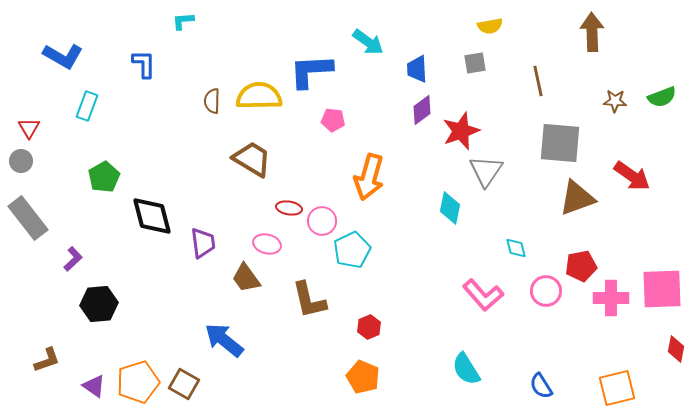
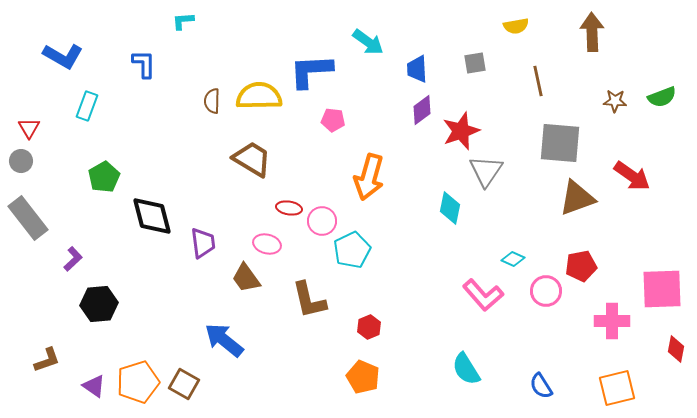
yellow semicircle at (490, 26): moved 26 px right
cyan diamond at (516, 248): moved 3 px left, 11 px down; rotated 50 degrees counterclockwise
pink cross at (611, 298): moved 1 px right, 23 px down
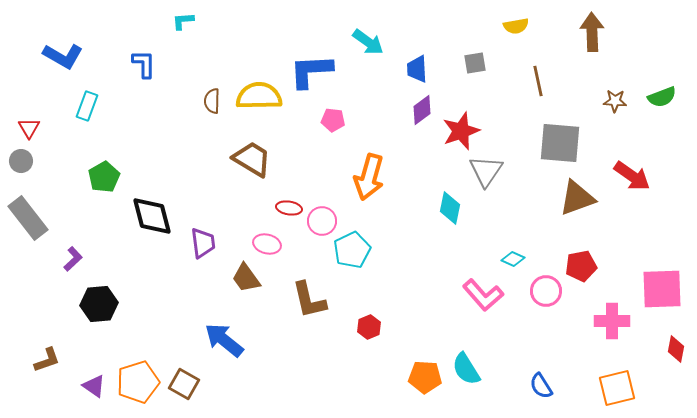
orange pentagon at (363, 377): moved 62 px right; rotated 20 degrees counterclockwise
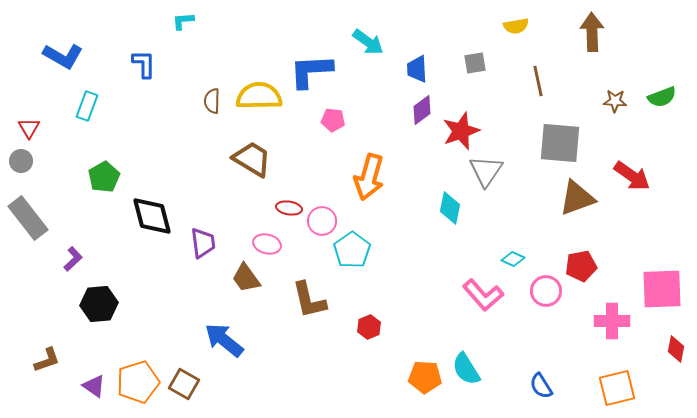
cyan pentagon at (352, 250): rotated 9 degrees counterclockwise
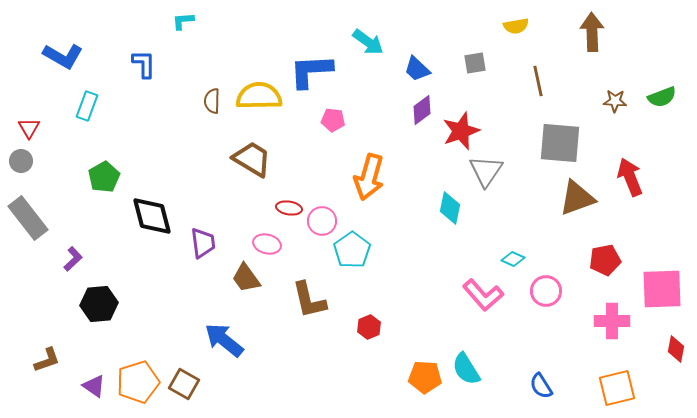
blue trapezoid at (417, 69): rotated 44 degrees counterclockwise
red arrow at (632, 176): moved 2 px left, 1 px down; rotated 147 degrees counterclockwise
red pentagon at (581, 266): moved 24 px right, 6 px up
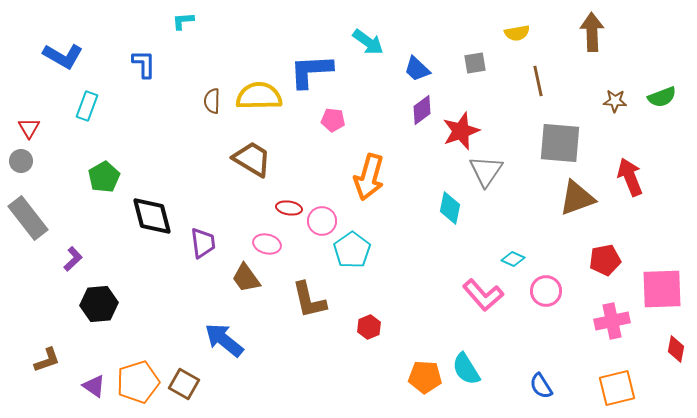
yellow semicircle at (516, 26): moved 1 px right, 7 px down
pink cross at (612, 321): rotated 12 degrees counterclockwise
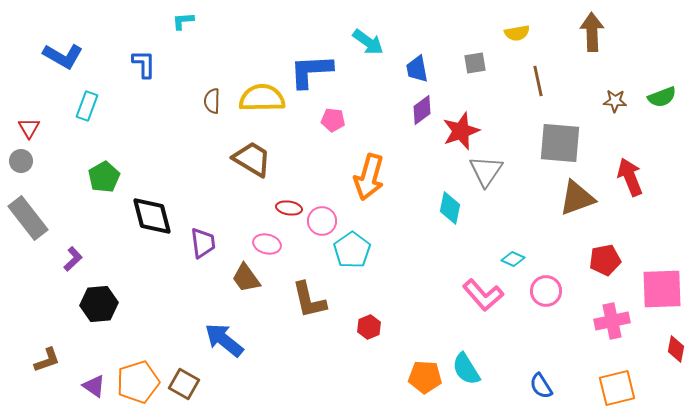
blue trapezoid at (417, 69): rotated 36 degrees clockwise
yellow semicircle at (259, 96): moved 3 px right, 2 px down
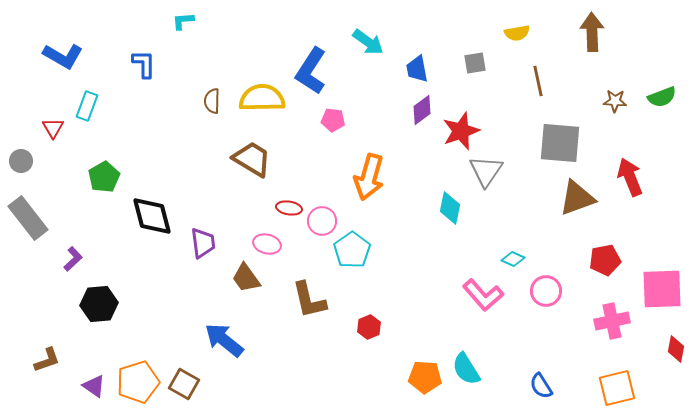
blue L-shape at (311, 71): rotated 54 degrees counterclockwise
red triangle at (29, 128): moved 24 px right
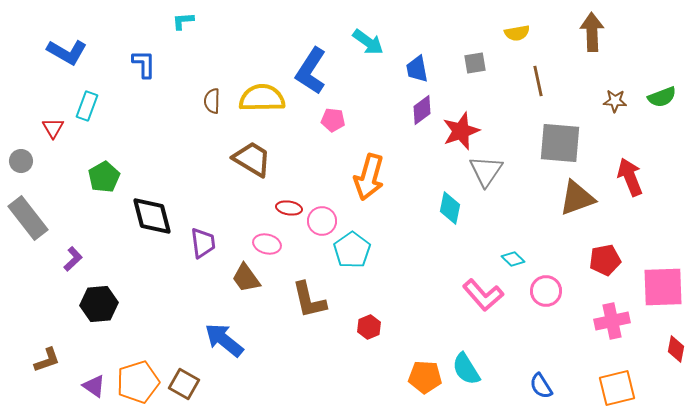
blue L-shape at (63, 56): moved 4 px right, 4 px up
cyan diamond at (513, 259): rotated 20 degrees clockwise
pink square at (662, 289): moved 1 px right, 2 px up
